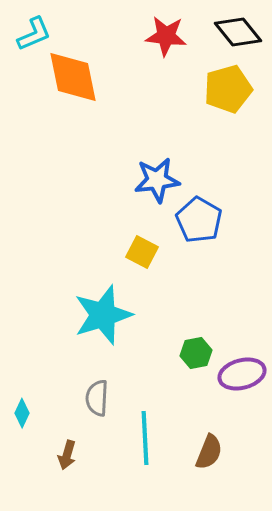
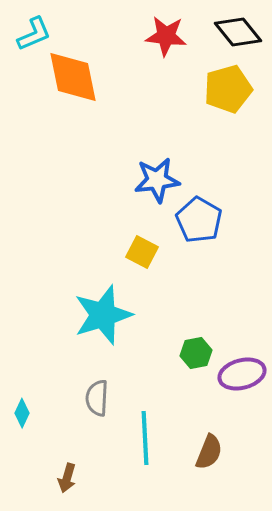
brown arrow: moved 23 px down
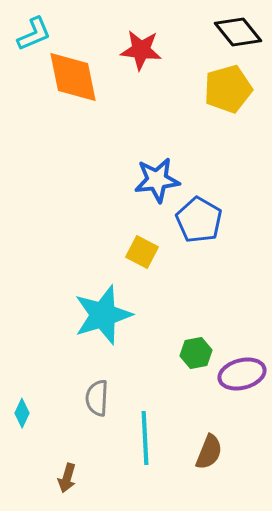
red star: moved 25 px left, 14 px down
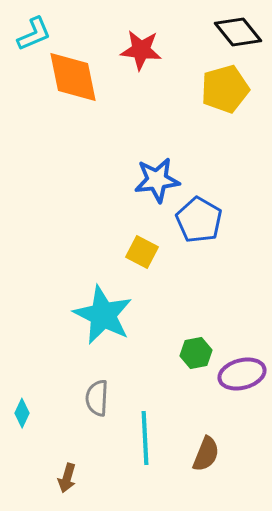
yellow pentagon: moved 3 px left
cyan star: rotated 28 degrees counterclockwise
brown semicircle: moved 3 px left, 2 px down
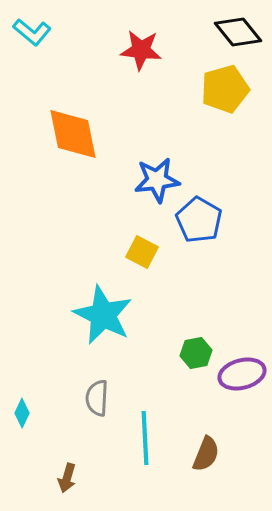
cyan L-shape: moved 2 px left, 2 px up; rotated 63 degrees clockwise
orange diamond: moved 57 px down
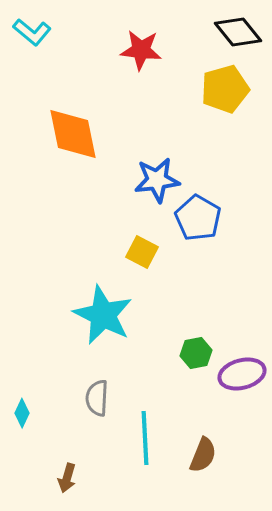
blue pentagon: moved 1 px left, 2 px up
brown semicircle: moved 3 px left, 1 px down
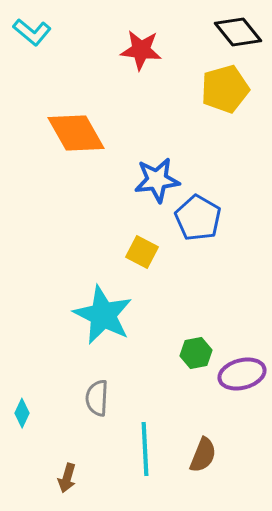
orange diamond: moved 3 px right, 1 px up; rotated 18 degrees counterclockwise
cyan line: moved 11 px down
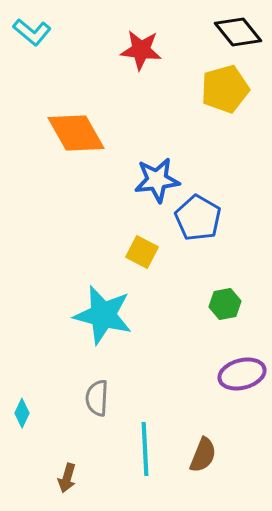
cyan star: rotated 12 degrees counterclockwise
green hexagon: moved 29 px right, 49 px up
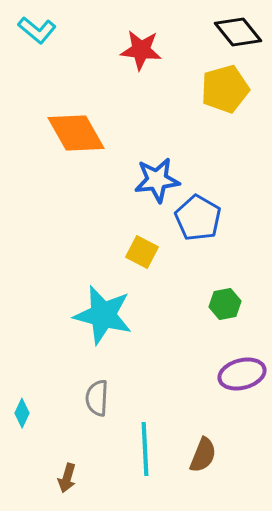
cyan L-shape: moved 5 px right, 2 px up
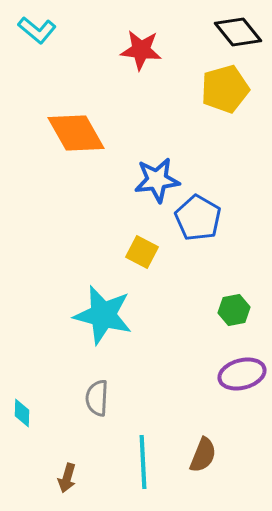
green hexagon: moved 9 px right, 6 px down
cyan diamond: rotated 24 degrees counterclockwise
cyan line: moved 2 px left, 13 px down
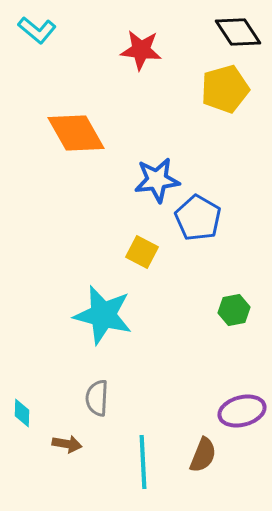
black diamond: rotated 6 degrees clockwise
purple ellipse: moved 37 px down
brown arrow: moved 34 px up; rotated 96 degrees counterclockwise
